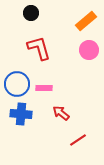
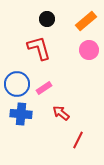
black circle: moved 16 px right, 6 px down
pink rectangle: rotated 35 degrees counterclockwise
red line: rotated 30 degrees counterclockwise
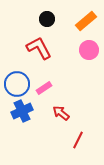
red L-shape: rotated 12 degrees counterclockwise
blue cross: moved 1 px right, 3 px up; rotated 30 degrees counterclockwise
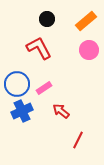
red arrow: moved 2 px up
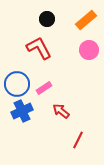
orange rectangle: moved 1 px up
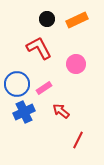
orange rectangle: moved 9 px left; rotated 15 degrees clockwise
pink circle: moved 13 px left, 14 px down
blue cross: moved 2 px right, 1 px down
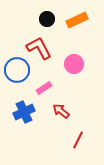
pink circle: moved 2 px left
blue circle: moved 14 px up
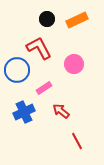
red line: moved 1 px left, 1 px down; rotated 54 degrees counterclockwise
